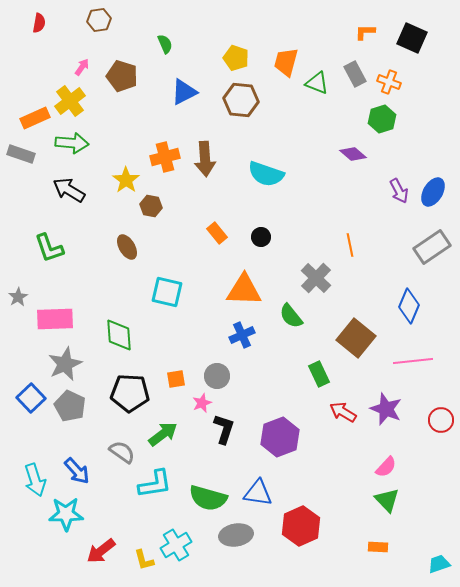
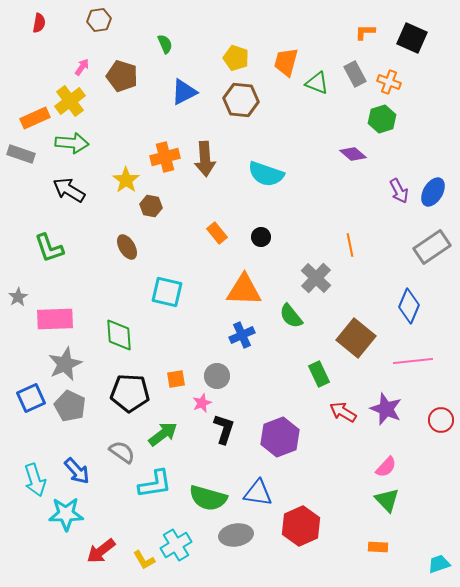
blue square at (31, 398): rotated 20 degrees clockwise
yellow L-shape at (144, 560): rotated 15 degrees counterclockwise
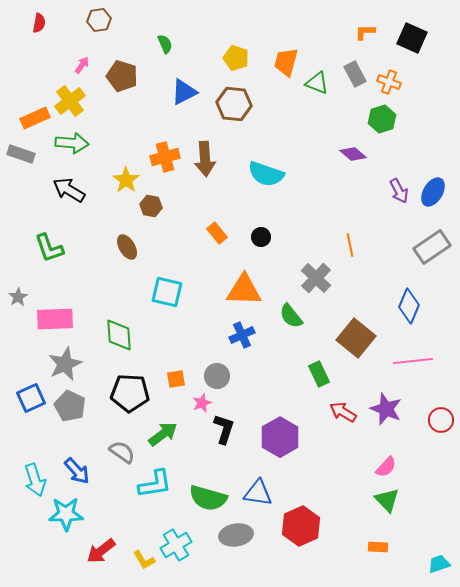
pink arrow at (82, 67): moved 2 px up
brown hexagon at (241, 100): moved 7 px left, 4 px down
purple hexagon at (280, 437): rotated 9 degrees counterclockwise
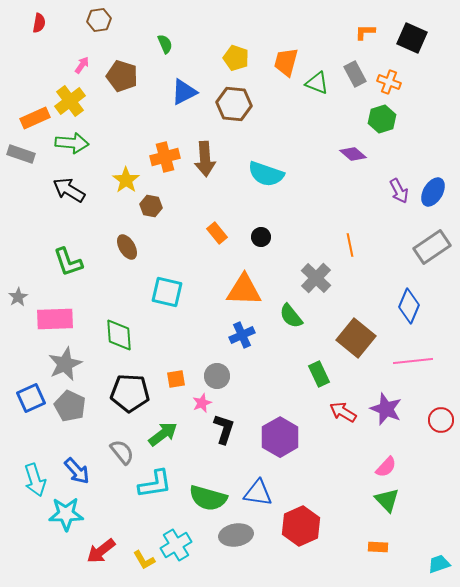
green L-shape at (49, 248): moved 19 px right, 14 px down
gray semicircle at (122, 452): rotated 16 degrees clockwise
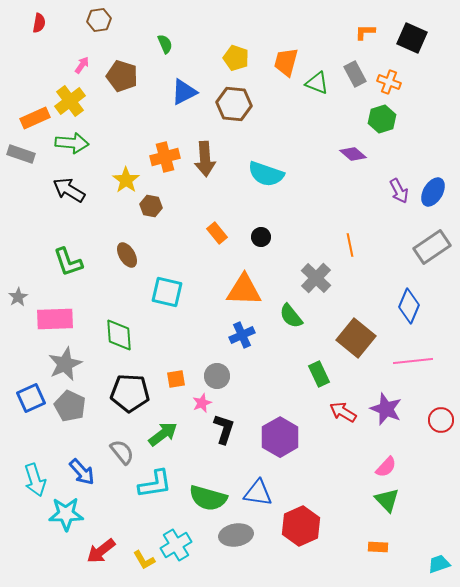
brown ellipse at (127, 247): moved 8 px down
blue arrow at (77, 471): moved 5 px right, 1 px down
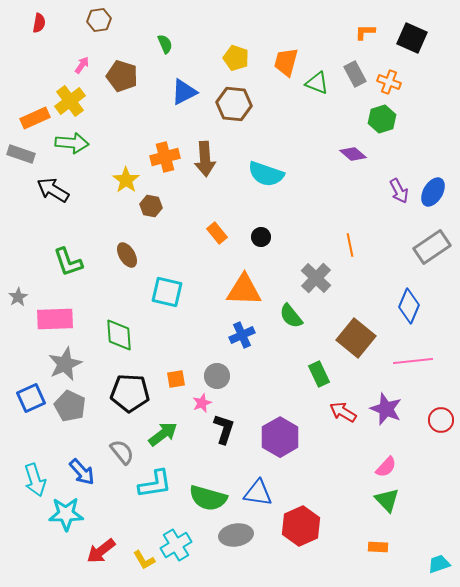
black arrow at (69, 190): moved 16 px left
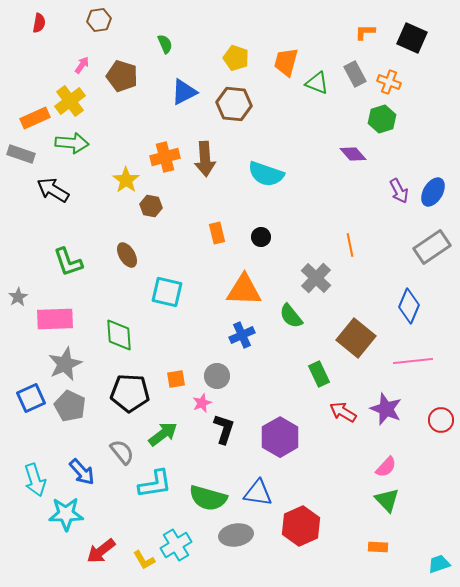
purple diamond at (353, 154): rotated 8 degrees clockwise
orange rectangle at (217, 233): rotated 25 degrees clockwise
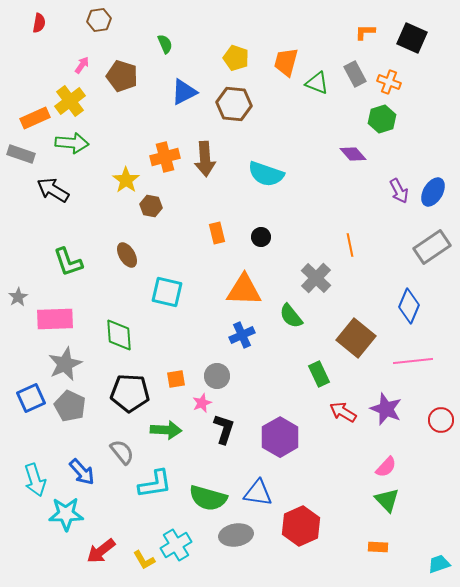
green arrow at (163, 434): moved 3 px right, 4 px up; rotated 40 degrees clockwise
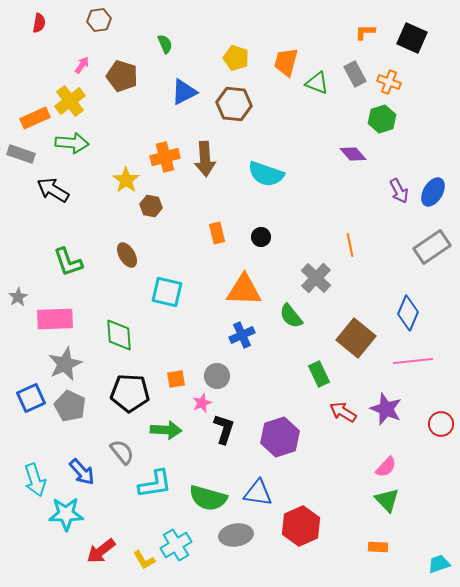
blue diamond at (409, 306): moved 1 px left, 7 px down
red circle at (441, 420): moved 4 px down
purple hexagon at (280, 437): rotated 12 degrees clockwise
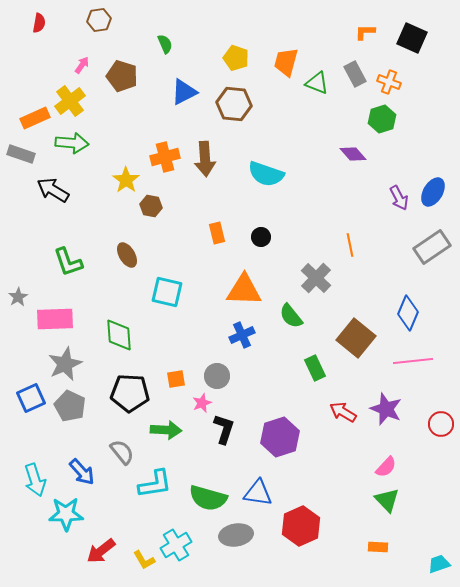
purple arrow at (399, 191): moved 7 px down
green rectangle at (319, 374): moved 4 px left, 6 px up
